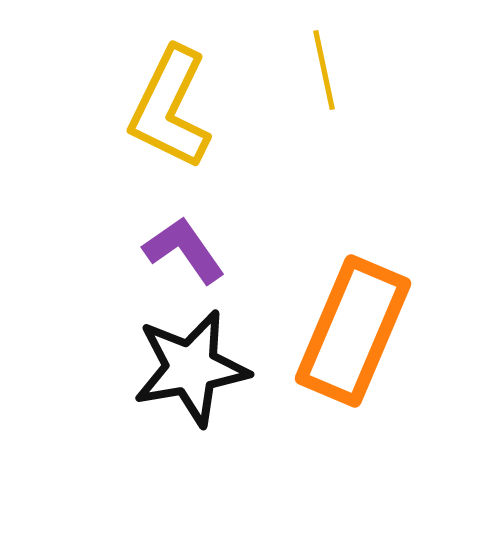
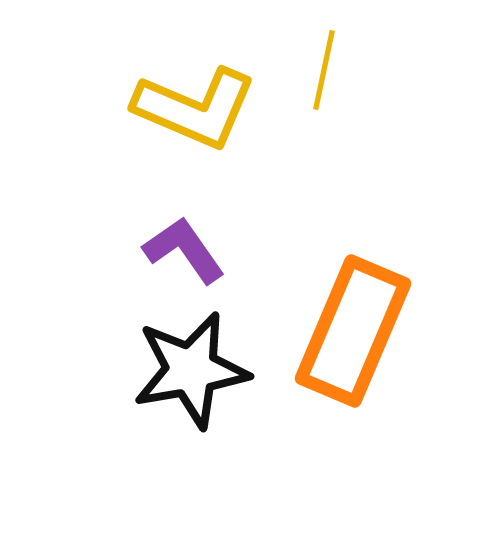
yellow line: rotated 24 degrees clockwise
yellow L-shape: moved 25 px right; rotated 93 degrees counterclockwise
black star: moved 2 px down
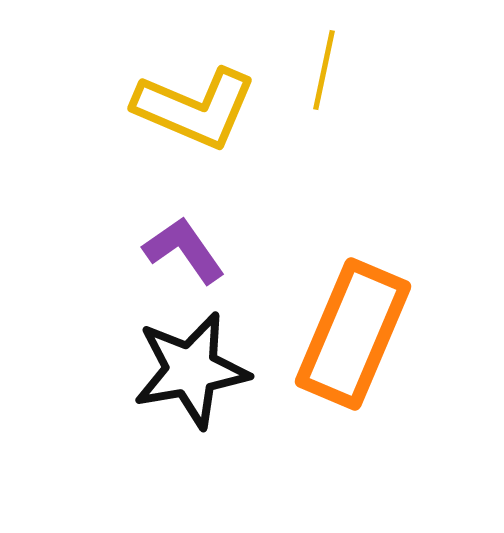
orange rectangle: moved 3 px down
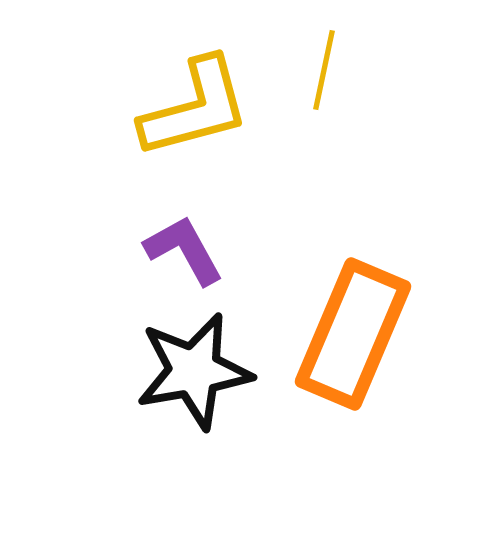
yellow L-shape: rotated 38 degrees counterclockwise
purple L-shape: rotated 6 degrees clockwise
black star: moved 3 px right, 1 px down
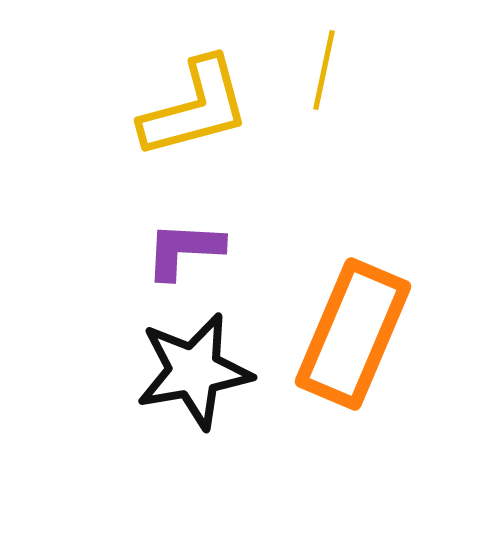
purple L-shape: rotated 58 degrees counterclockwise
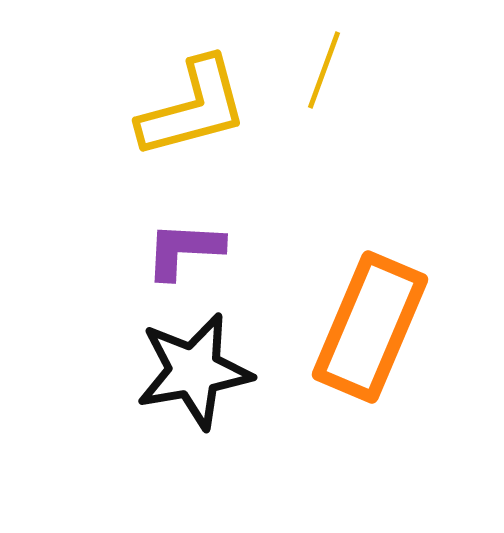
yellow line: rotated 8 degrees clockwise
yellow L-shape: moved 2 px left
orange rectangle: moved 17 px right, 7 px up
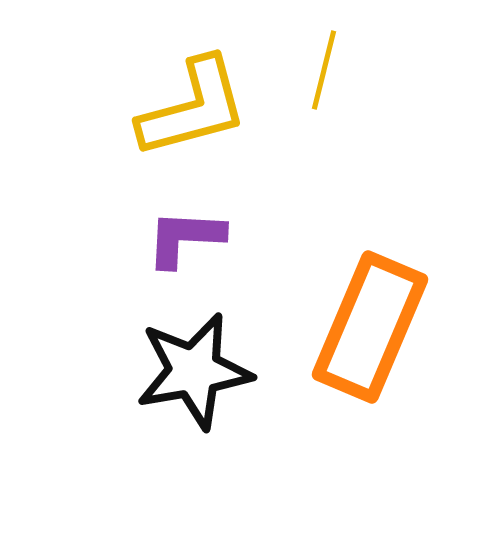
yellow line: rotated 6 degrees counterclockwise
purple L-shape: moved 1 px right, 12 px up
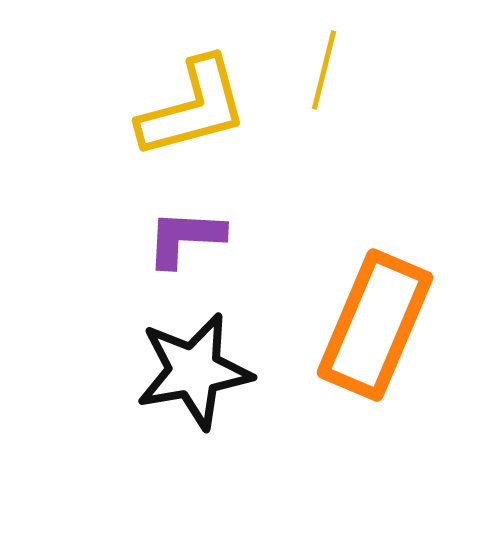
orange rectangle: moved 5 px right, 2 px up
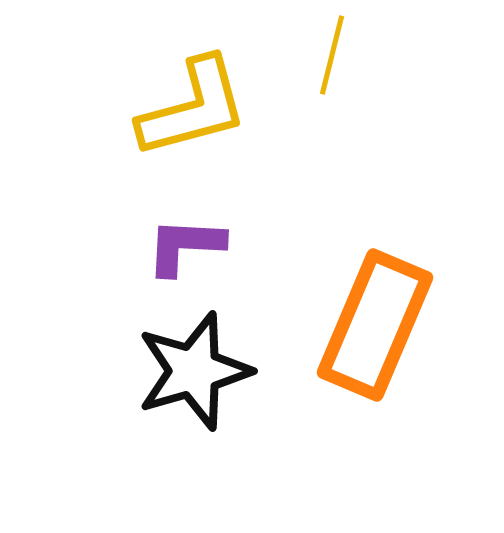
yellow line: moved 8 px right, 15 px up
purple L-shape: moved 8 px down
black star: rotated 6 degrees counterclockwise
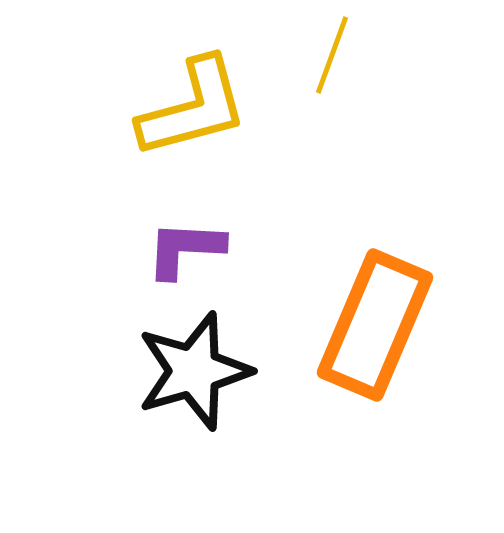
yellow line: rotated 6 degrees clockwise
purple L-shape: moved 3 px down
